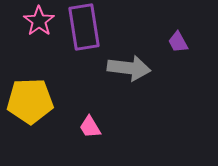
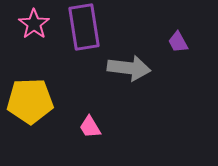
pink star: moved 5 px left, 3 px down
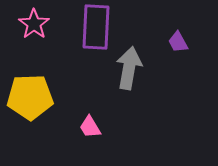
purple rectangle: moved 12 px right; rotated 12 degrees clockwise
gray arrow: rotated 87 degrees counterclockwise
yellow pentagon: moved 4 px up
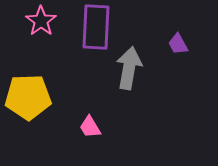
pink star: moved 7 px right, 3 px up
purple trapezoid: moved 2 px down
yellow pentagon: moved 2 px left
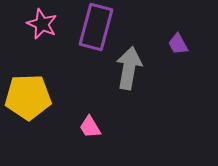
pink star: moved 1 px right, 3 px down; rotated 12 degrees counterclockwise
purple rectangle: rotated 12 degrees clockwise
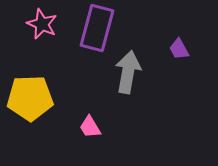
purple rectangle: moved 1 px right, 1 px down
purple trapezoid: moved 1 px right, 5 px down
gray arrow: moved 1 px left, 4 px down
yellow pentagon: moved 2 px right, 1 px down
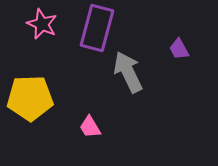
gray arrow: rotated 36 degrees counterclockwise
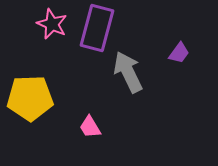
pink star: moved 10 px right
purple trapezoid: moved 4 px down; rotated 115 degrees counterclockwise
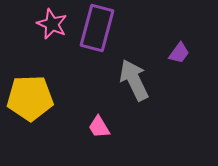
gray arrow: moved 6 px right, 8 px down
pink trapezoid: moved 9 px right
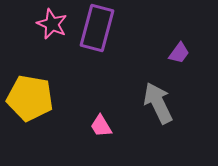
gray arrow: moved 24 px right, 23 px down
yellow pentagon: rotated 12 degrees clockwise
pink trapezoid: moved 2 px right, 1 px up
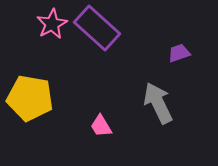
pink star: rotated 20 degrees clockwise
purple rectangle: rotated 63 degrees counterclockwise
purple trapezoid: rotated 145 degrees counterclockwise
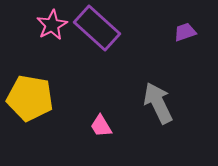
pink star: moved 1 px down
purple trapezoid: moved 6 px right, 21 px up
